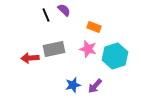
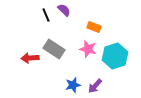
gray rectangle: rotated 45 degrees clockwise
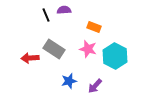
purple semicircle: rotated 48 degrees counterclockwise
cyan hexagon: rotated 15 degrees counterclockwise
blue star: moved 4 px left, 4 px up
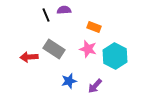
red arrow: moved 1 px left, 1 px up
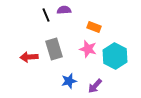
gray rectangle: rotated 40 degrees clockwise
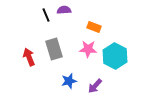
pink star: rotated 12 degrees counterclockwise
red arrow: rotated 72 degrees clockwise
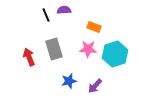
cyan hexagon: moved 2 px up; rotated 15 degrees clockwise
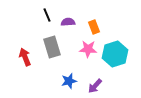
purple semicircle: moved 4 px right, 12 px down
black line: moved 1 px right
orange rectangle: rotated 48 degrees clockwise
gray rectangle: moved 2 px left, 2 px up
red arrow: moved 4 px left
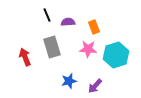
cyan hexagon: moved 1 px right, 1 px down
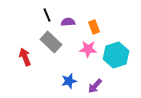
gray rectangle: moved 1 px left, 5 px up; rotated 30 degrees counterclockwise
